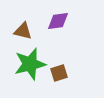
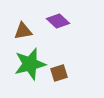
purple diamond: rotated 50 degrees clockwise
brown triangle: rotated 24 degrees counterclockwise
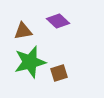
green star: moved 2 px up
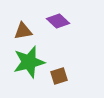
green star: moved 1 px left
brown square: moved 3 px down
